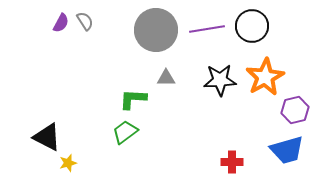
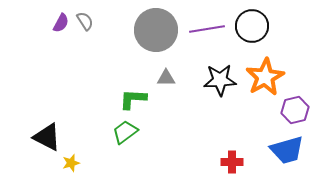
yellow star: moved 3 px right
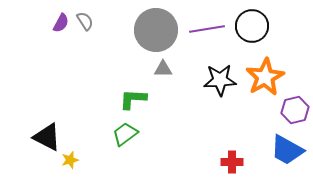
gray triangle: moved 3 px left, 9 px up
green trapezoid: moved 2 px down
blue trapezoid: rotated 45 degrees clockwise
yellow star: moved 1 px left, 3 px up
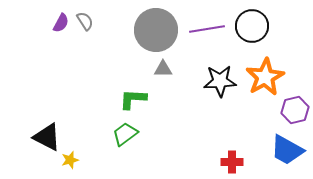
black star: moved 1 px down
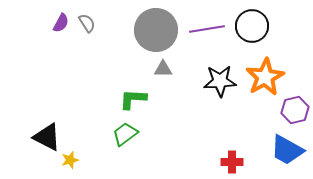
gray semicircle: moved 2 px right, 2 px down
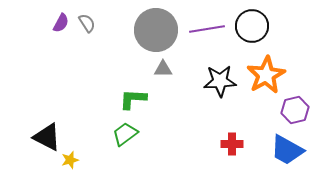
orange star: moved 1 px right, 2 px up
red cross: moved 18 px up
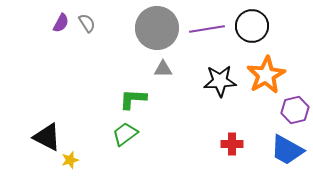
gray circle: moved 1 px right, 2 px up
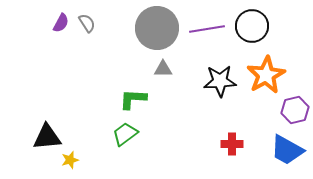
black triangle: rotated 32 degrees counterclockwise
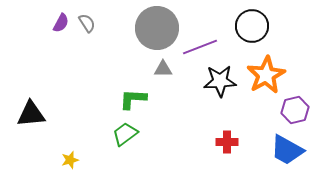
purple line: moved 7 px left, 18 px down; rotated 12 degrees counterclockwise
black triangle: moved 16 px left, 23 px up
red cross: moved 5 px left, 2 px up
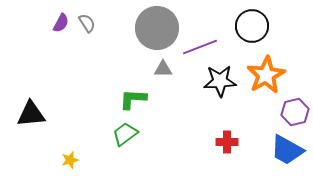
purple hexagon: moved 2 px down
